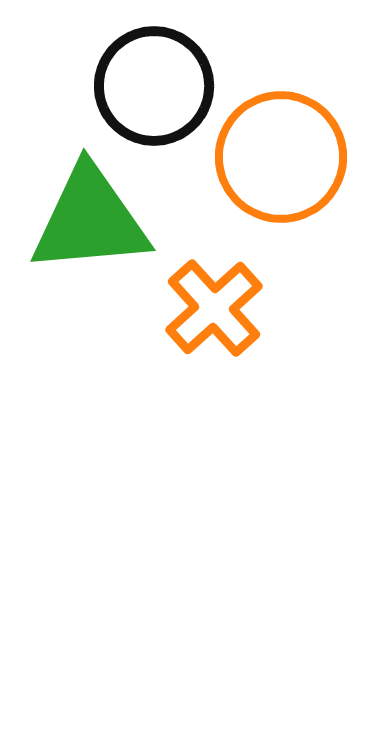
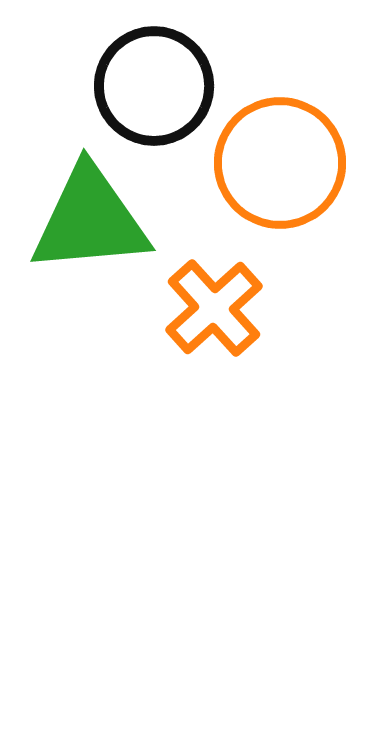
orange circle: moved 1 px left, 6 px down
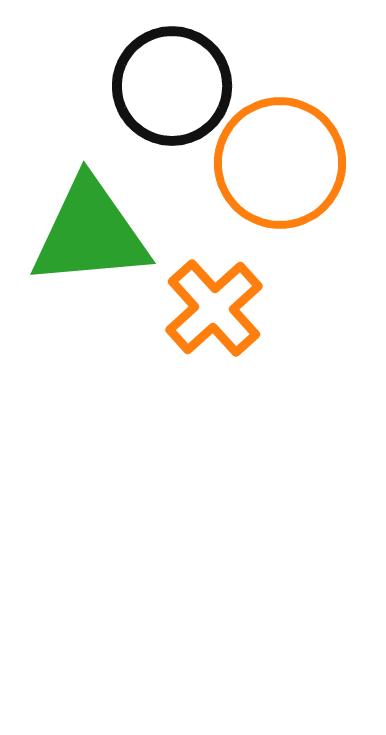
black circle: moved 18 px right
green triangle: moved 13 px down
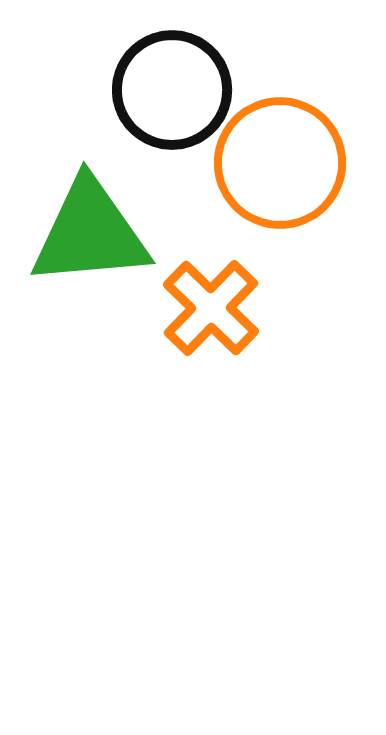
black circle: moved 4 px down
orange cross: moved 3 px left; rotated 4 degrees counterclockwise
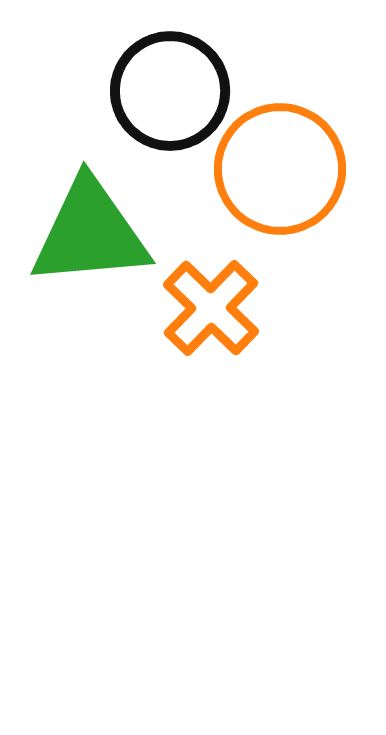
black circle: moved 2 px left, 1 px down
orange circle: moved 6 px down
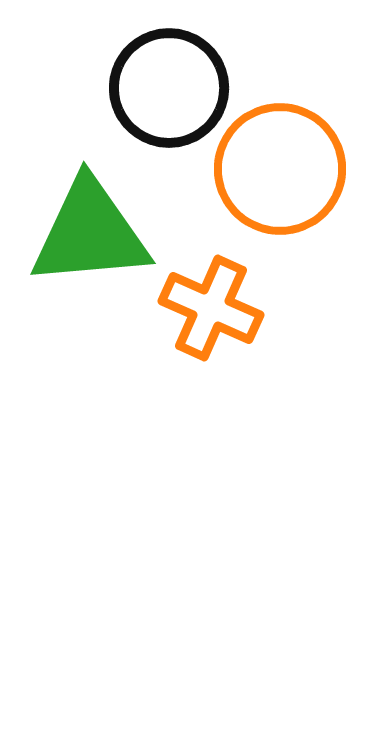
black circle: moved 1 px left, 3 px up
orange cross: rotated 20 degrees counterclockwise
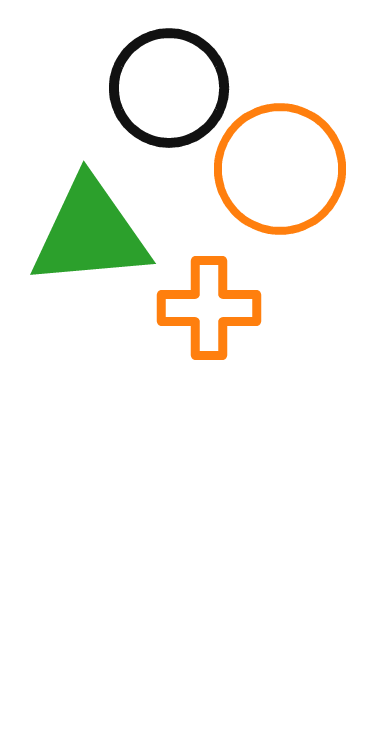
orange cross: moved 2 px left; rotated 24 degrees counterclockwise
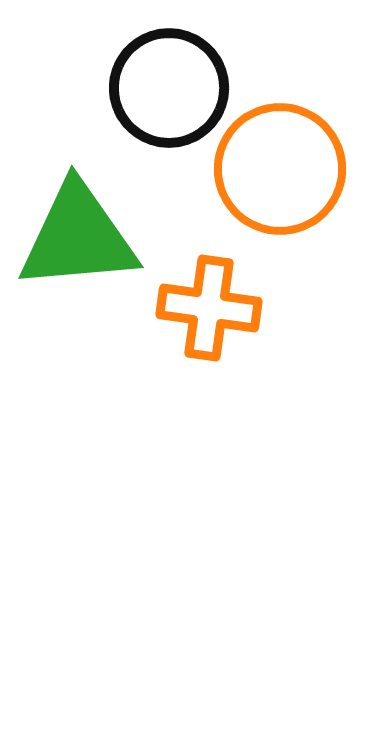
green triangle: moved 12 px left, 4 px down
orange cross: rotated 8 degrees clockwise
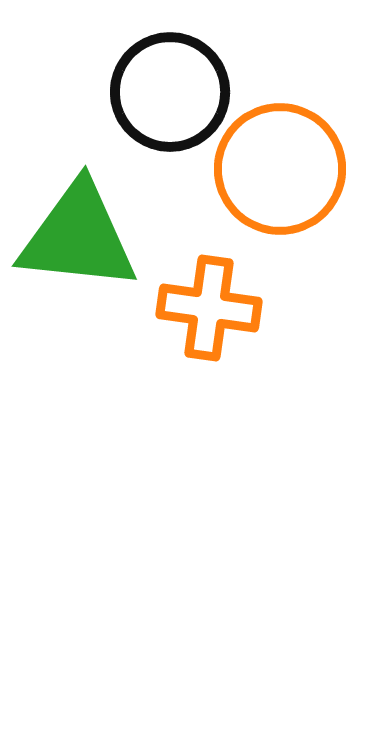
black circle: moved 1 px right, 4 px down
green triangle: rotated 11 degrees clockwise
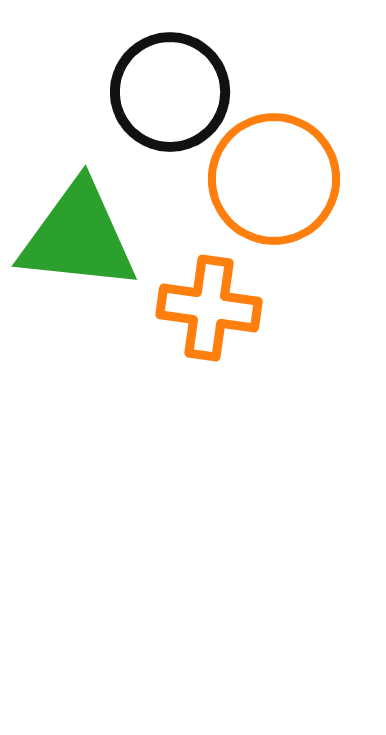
orange circle: moved 6 px left, 10 px down
